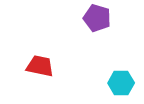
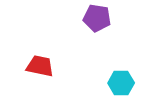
purple pentagon: rotated 8 degrees counterclockwise
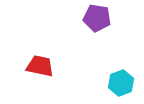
cyan hexagon: rotated 20 degrees counterclockwise
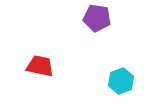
cyan hexagon: moved 2 px up
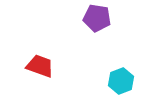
red trapezoid: rotated 8 degrees clockwise
